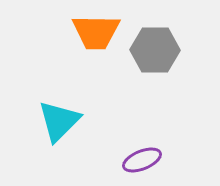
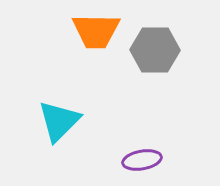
orange trapezoid: moved 1 px up
purple ellipse: rotated 12 degrees clockwise
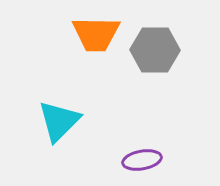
orange trapezoid: moved 3 px down
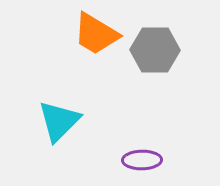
orange trapezoid: rotated 30 degrees clockwise
purple ellipse: rotated 9 degrees clockwise
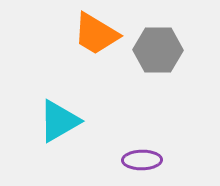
gray hexagon: moved 3 px right
cyan triangle: rotated 15 degrees clockwise
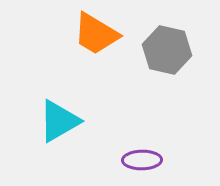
gray hexagon: moved 9 px right; rotated 12 degrees clockwise
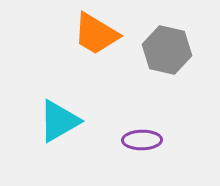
purple ellipse: moved 20 px up
